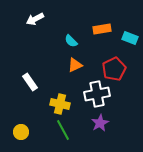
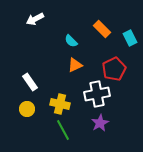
orange rectangle: rotated 54 degrees clockwise
cyan rectangle: rotated 42 degrees clockwise
yellow circle: moved 6 px right, 23 px up
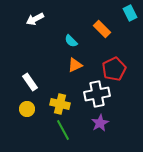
cyan rectangle: moved 25 px up
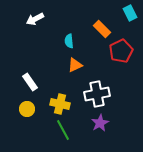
cyan semicircle: moved 2 px left; rotated 40 degrees clockwise
red pentagon: moved 7 px right, 18 px up
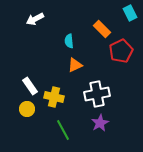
white rectangle: moved 4 px down
yellow cross: moved 6 px left, 7 px up
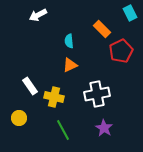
white arrow: moved 3 px right, 4 px up
orange triangle: moved 5 px left
yellow circle: moved 8 px left, 9 px down
purple star: moved 4 px right, 5 px down; rotated 12 degrees counterclockwise
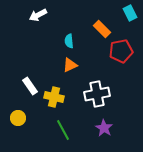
red pentagon: rotated 15 degrees clockwise
yellow circle: moved 1 px left
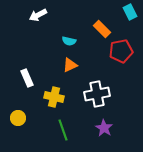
cyan rectangle: moved 1 px up
cyan semicircle: rotated 72 degrees counterclockwise
white rectangle: moved 3 px left, 8 px up; rotated 12 degrees clockwise
green line: rotated 10 degrees clockwise
